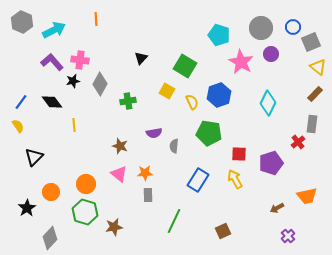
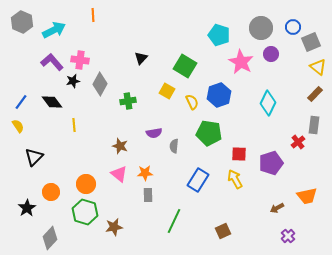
orange line at (96, 19): moved 3 px left, 4 px up
gray rectangle at (312, 124): moved 2 px right, 1 px down
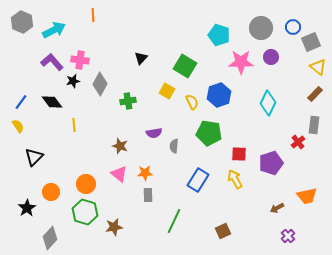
purple circle at (271, 54): moved 3 px down
pink star at (241, 62): rotated 30 degrees counterclockwise
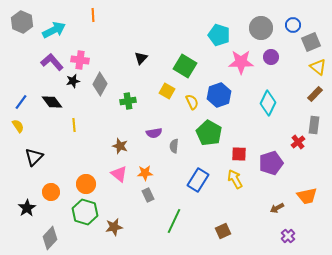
blue circle at (293, 27): moved 2 px up
green pentagon at (209, 133): rotated 20 degrees clockwise
gray rectangle at (148, 195): rotated 24 degrees counterclockwise
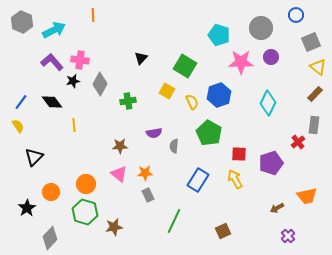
blue circle at (293, 25): moved 3 px right, 10 px up
brown star at (120, 146): rotated 21 degrees counterclockwise
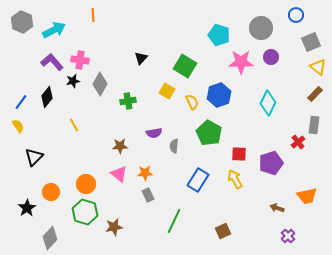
black diamond at (52, 102): moved 5 px left, 5 px up; rotated 75 degrees clockwise
yellow line at (74, 125): rotated 24 degrees counterclockwise
brown arrow at (277, 208): rotated 48 degrees clockwise
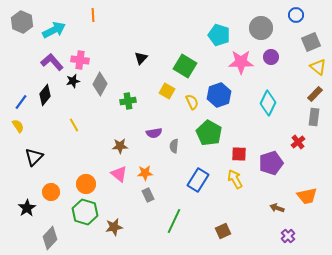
black diamond at (47, 97): moved 2 px left, 2 px up
gray rectangle at (314, 125): moved 8 px up
